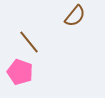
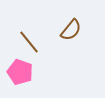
brown semicircle: moved 4 px left, 14 px down
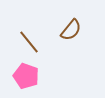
pink pentagon: moved 6 px right, 4 px down
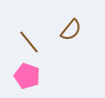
pink pentagon: moved 1 px right
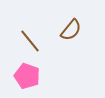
brown line: moved 1 px right, 1 px up
